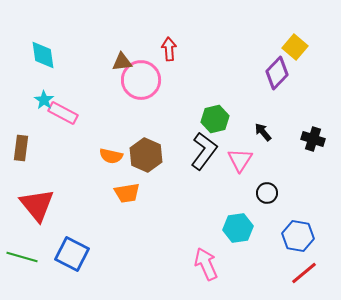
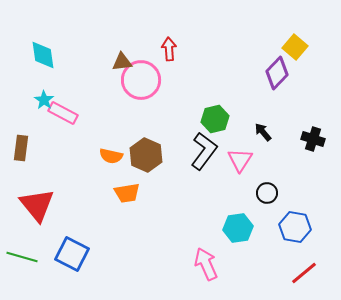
blue hexagon: moved 3 px left, 9 px up
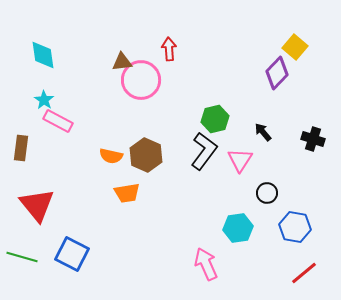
pink rectangle: moved 5 px left, 8 px down
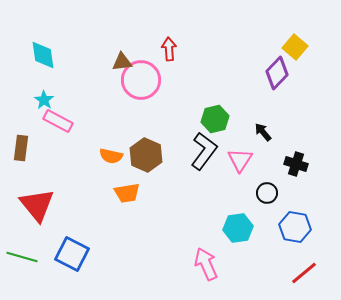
black cross: moved 17 px left, 25 px down
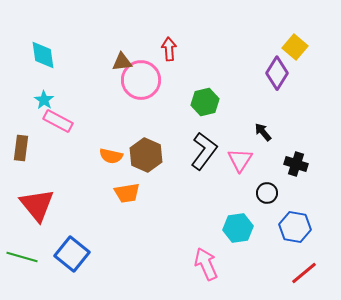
purple diamond: rotated 12 degrees counterclockwise
green hexagon: moved 10 px left, 17 px up
blue square: rotated 12 degrees clockwise
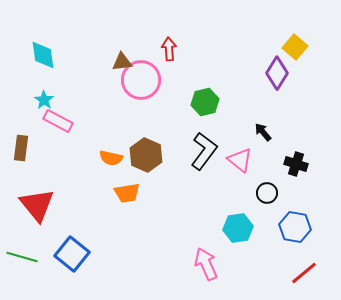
orange semicircle: moved 2 px down
pink triangle: rotated 24 degrees counterclockwise
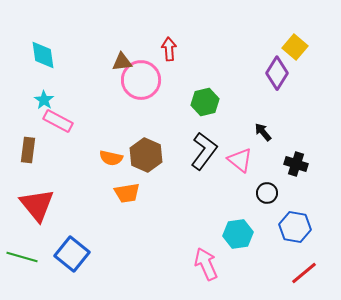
brown rectangle: moved 7 px right, 2 px down
cyan hexagon: moved 6 px down
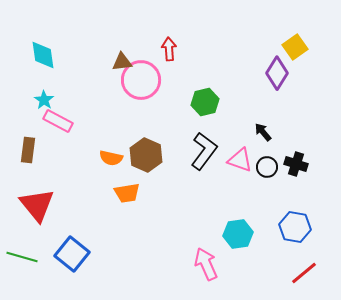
yellow square: rotated 15 degrees clockwise
pink triangle: rotated 20 degrees counterclockwise
black circle: moved 26 px up
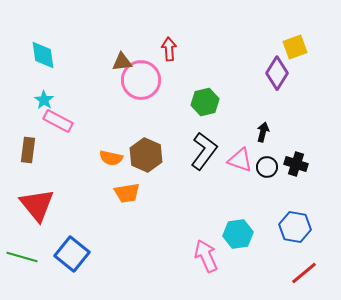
yellow square: rotated 15 degrees clockwise
black arrow: rotated 54 degrees clockwise
pink arrow: moved 8 px up
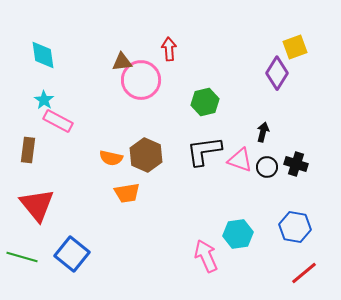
black L-shape: rotated 135 degrees counterclockwise
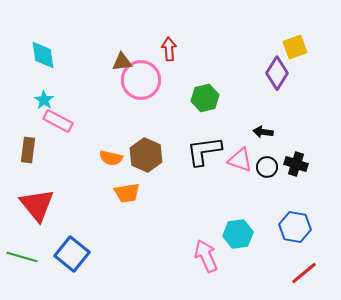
green hexagon: moved 4 px up
black arrow: rotated 96 degrees counterclockwise
